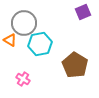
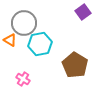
purple square: rotated 14 degrees counterclockwise
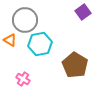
gray circle: moved 1 px right, 3 px up
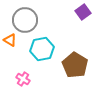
cyan hexagon: moved 2 px right, 5 px down
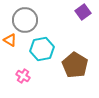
pink cross: moved 3 px up
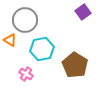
pink cross: moved 3 px right, 2 px up
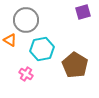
purple square: rotated 21 degrees clockwise
gray circle: moved 1 px right
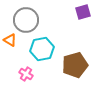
brown pentagon: rotated 25 degrees clockwise
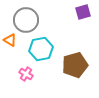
cyan hexagon: moved 1 px left
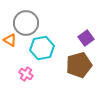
purple square: moved 3 px right, 26 px down; rotated 21 degrees counterclockwise
gray circle: moved 3 px down
cyan hexagon: moved 1 px right, 1 px up
brown pentagon: moved 4 px right
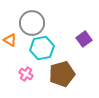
gray circle: moved 6 px right
purple square: moved 2 px left, 1 px down
brown pentagon: moved 17 px left, 9 px down
